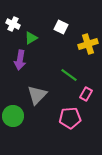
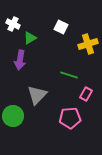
green triangle: moved 1 px left
green line: rotated 18 degrees counterclockwise
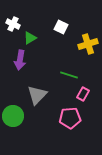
pink rectangle: moved 3 px left
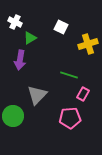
white cross: moved 2 px right, 2 px up
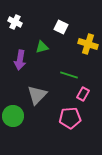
green triangle: moved 12 px right, 9 px down; rotated 16 degrees clockwise
yellow cross: rotated 36 degrees clockwise
